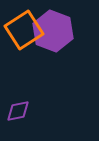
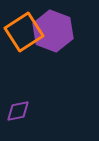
orange square: moved 2 px down
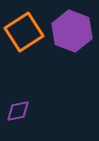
purple hexagon: moved 19 px right
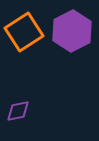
purple hexagon: rotated 12 degrees clockwise
